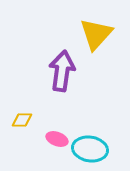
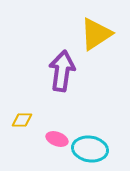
yellow triangle: rotated 15 degrees clockwise
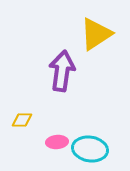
pink ellipse: moved 3 px down; rotated 25 degrees counterclockwise
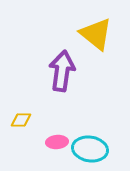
yellow triangle: rotated 48 degrees counterclockwise
yellow diamond: moved 1 px left
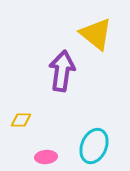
pink ellipse: moved 11 px left, 15 px down
cyan ellipse: moved 4 px right, 3 px up; rotated 76 degrees counterclockwise
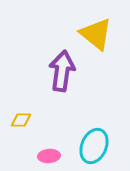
pink ellipse: moved 3 px right, 1 px up
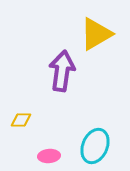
yellow triangle: rotated 51 degrees clockwise
cyan ellipse: moved 1 px right
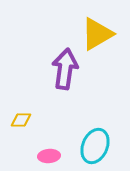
yellow triangle: moved 1 px right
purple arrow: moved 3 px right, 2 px up
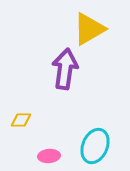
yellow triangle: moved 8 px left, 5 px up
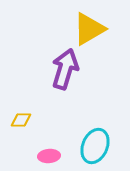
purple arrow: rotated 9 degrees clockwise
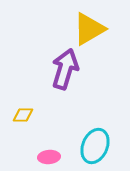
yellow diamond: moved 2 px right, 5 px up
pink ellipse: moved 1 px down
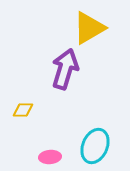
yellow triangle: moved 1 px up
yellow diamond: moved 5 px up
pink ellipse: moved 1 px right
